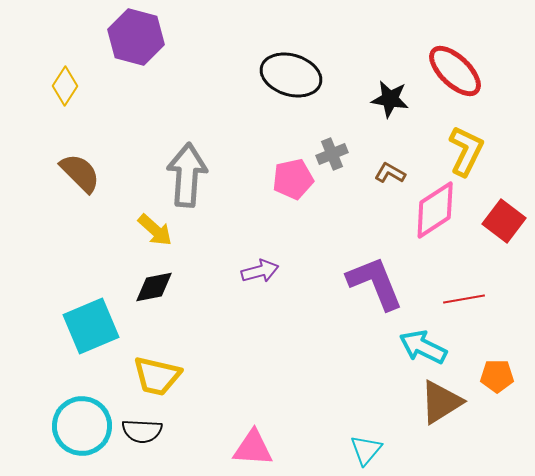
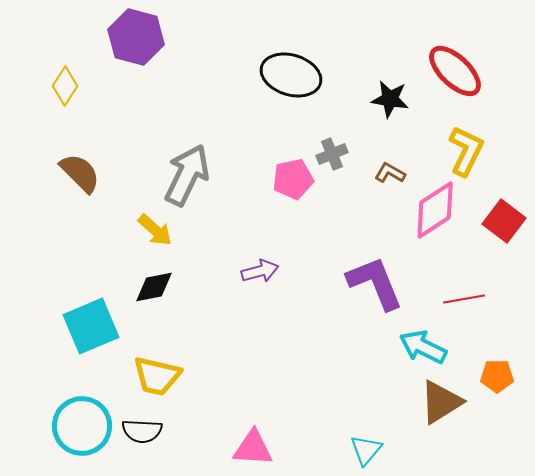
gray arrow: rotated 22 degrees clockwise
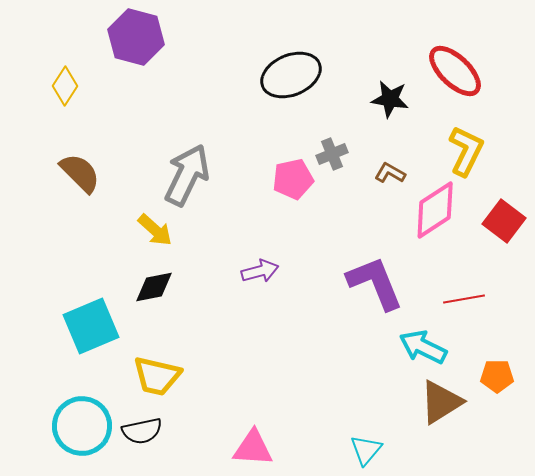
black ellipse: rotated 40 degrees counterclockwise
black semicircle: rotated 15 degrees counterclockwise
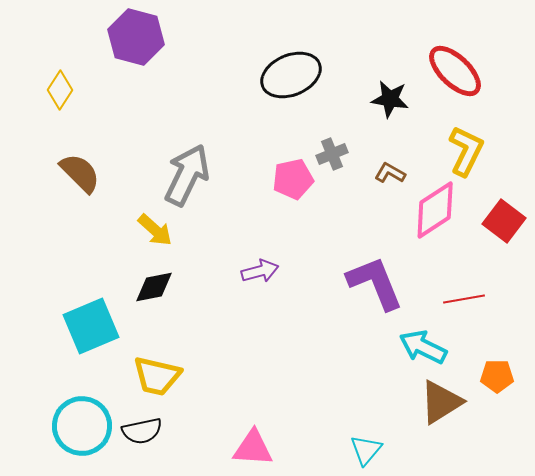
yellow diamond: moved 5 px left, 4 px down
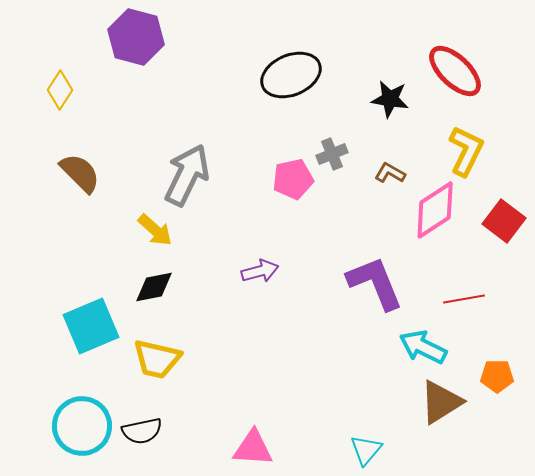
yellow trapezoid: moved 17 px up
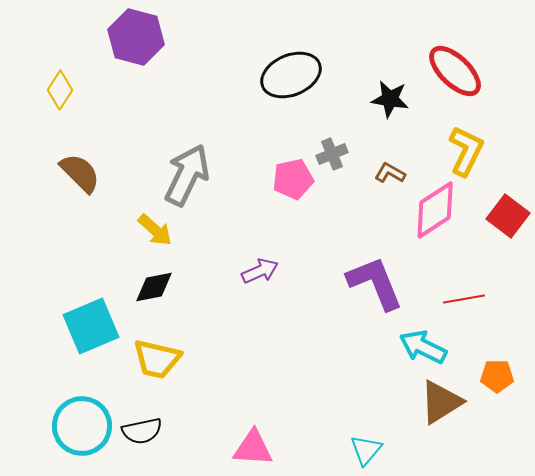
red square: moved 4 px right, 5 px up
purple arrow: rotated 9 degrees counterclockwise
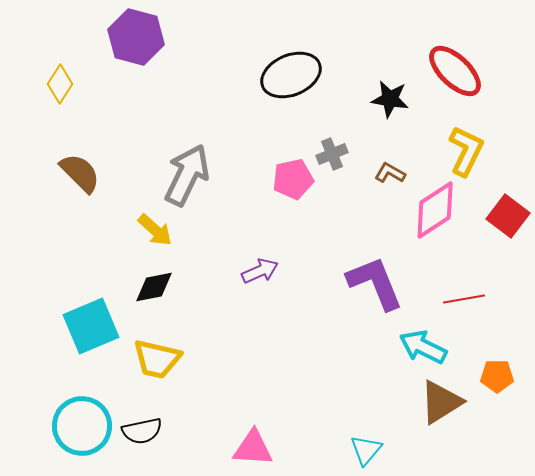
yellow diamond: moved 6 px up
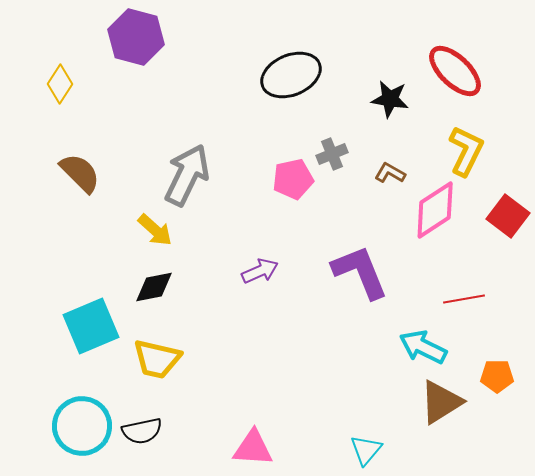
purple L-shape: moved 15 px left, 11 px up
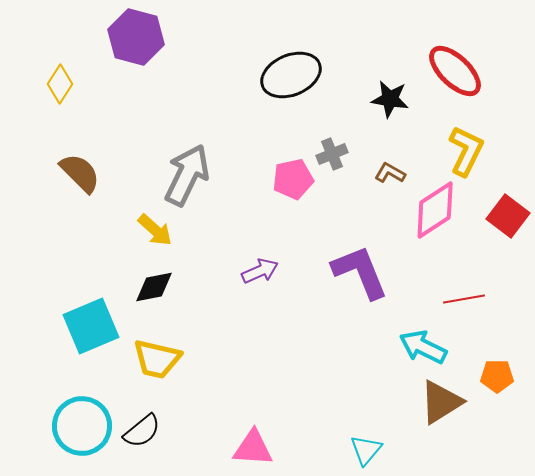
black semicircle: rotated 27 degrees counterclockwise
